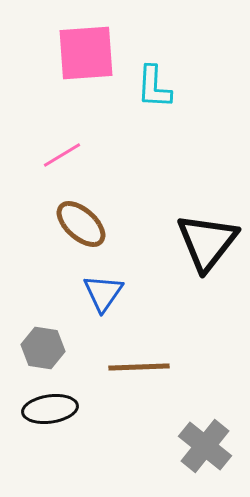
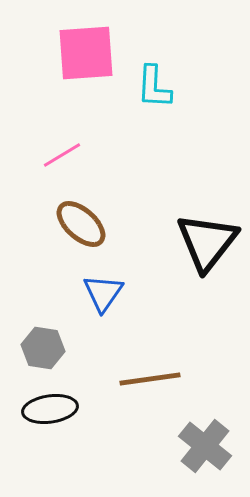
brown line: moved 11 px right, 12 px down; rotated 6 degrees counterclockwise
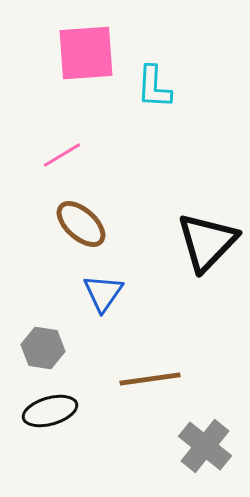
black triangle: rotated 6 degrees clockwise
black ellipse: moved 2 px down; rotated 8 degrees counterclockwise
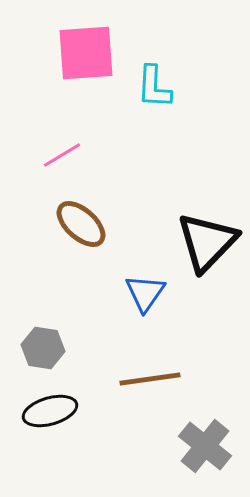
blue triangle: moved 42 px right
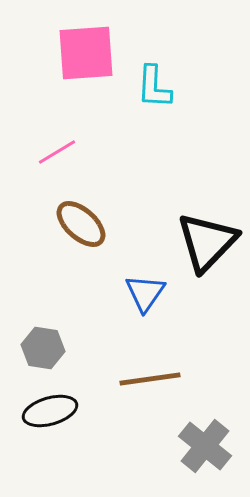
pink line: moved 5 px left, 3 px up
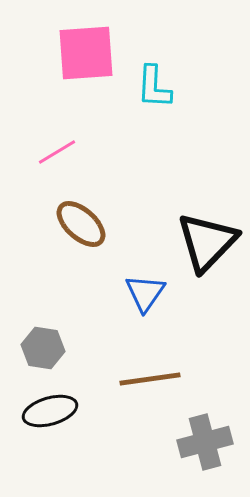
gray cross: moved 4 px up; rotated 36 degrees clockwise
